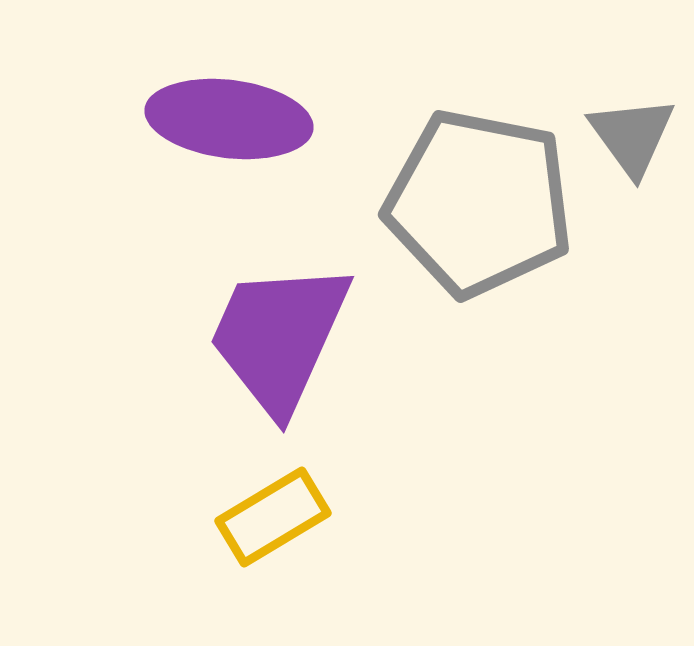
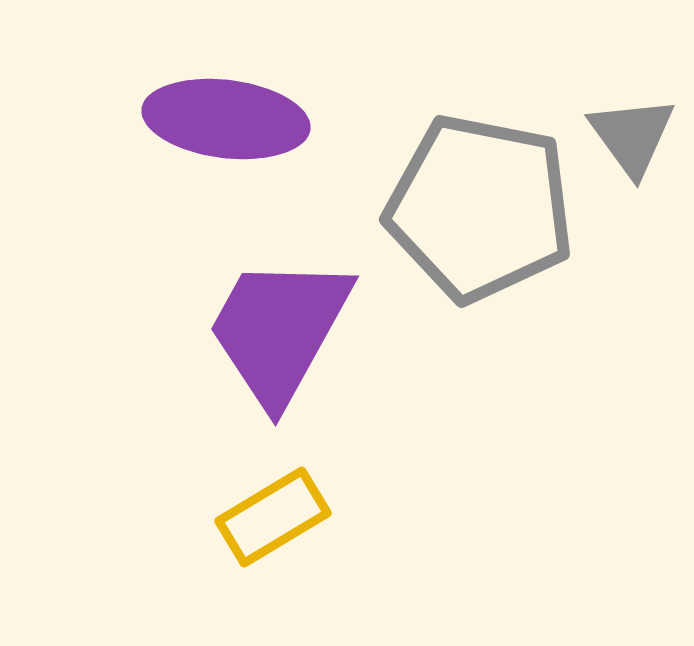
purple ellipse: moved 3 px left
gray pentagon: moved 1 px right, 5 px down
purple trapezoid: moved 7 px up; rotated 5 degrees clockwise
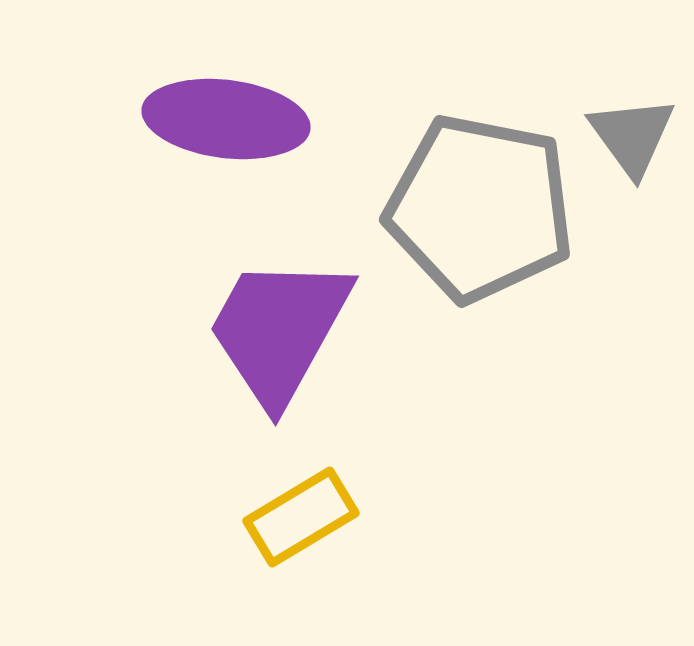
yellow rectangle: moved 28 px right
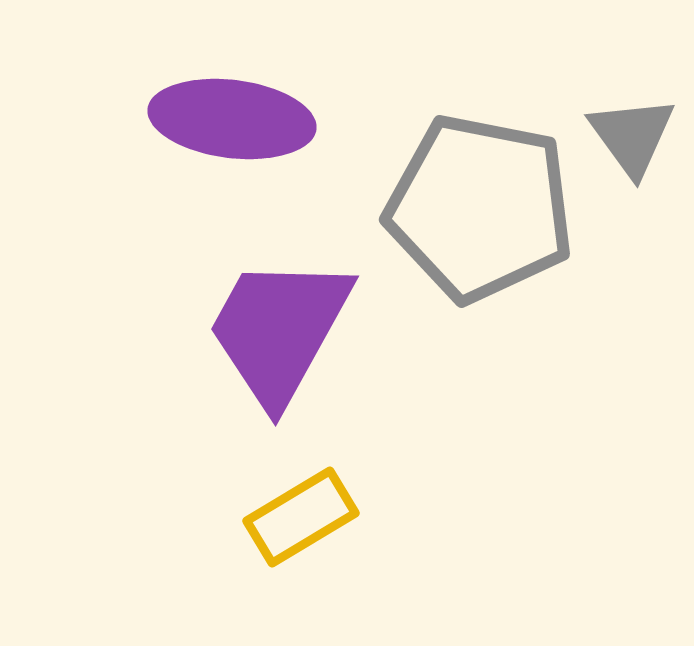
purple ellipse: moved 6 px right
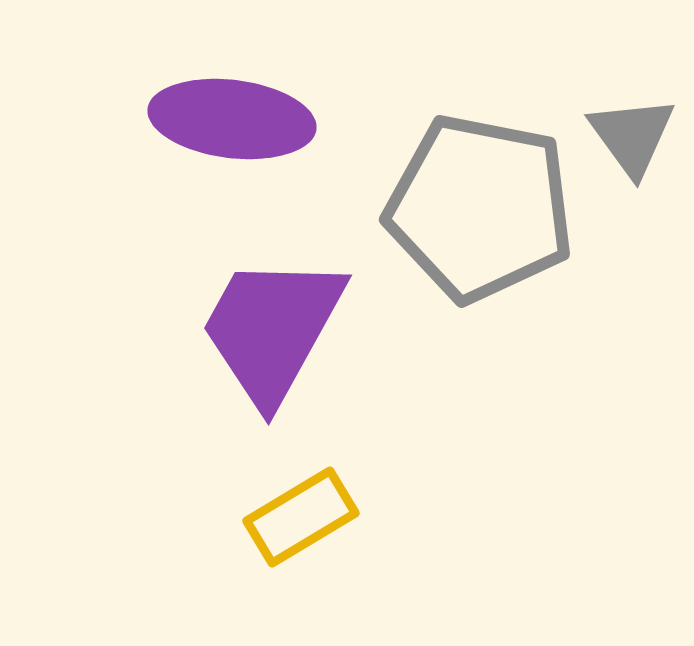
purple trapezoid: moved 7 px left, 1 px up
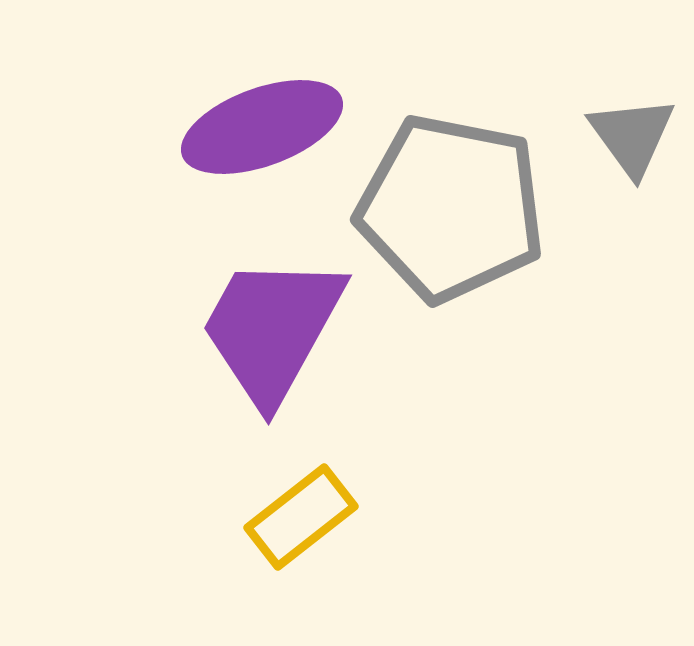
purple ellipse: moved 30 px right, 8 px down; rotated 27 degrees counterclockwise
gray pentagon: moved 29 px left
yellow rectangle: rotated 7 degrees counterclockwise
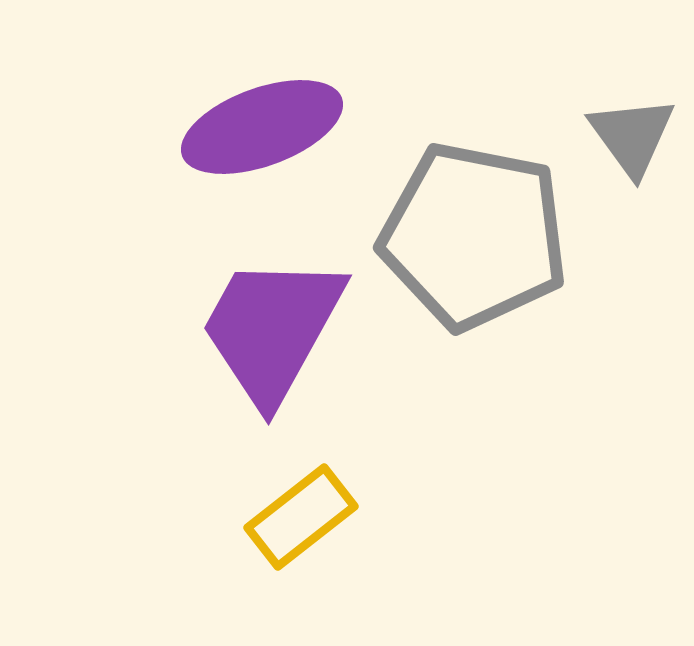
gray pentagon: moved 23 px right, 28 px down
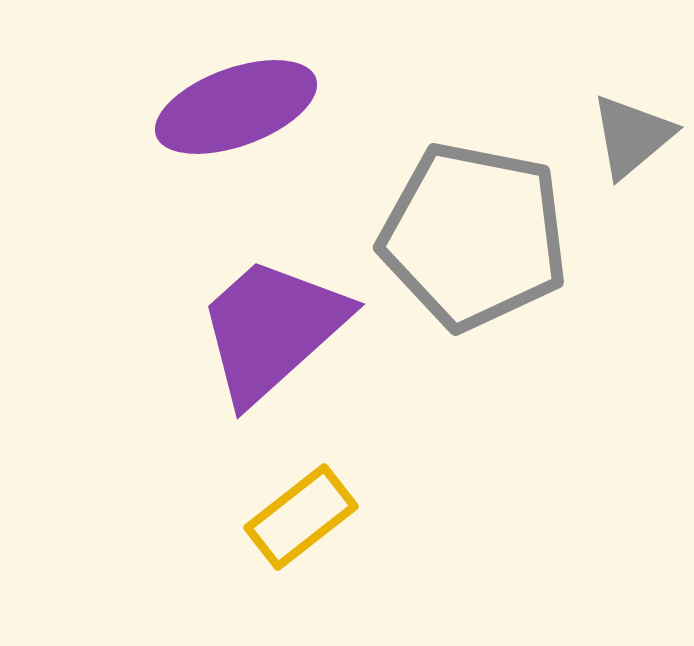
purple ellipse: moved 26 px left, 20 px up
gray triangle: rotated 26 degrees clockwise
purple trapezoid: rotated 19 degrees clockwise
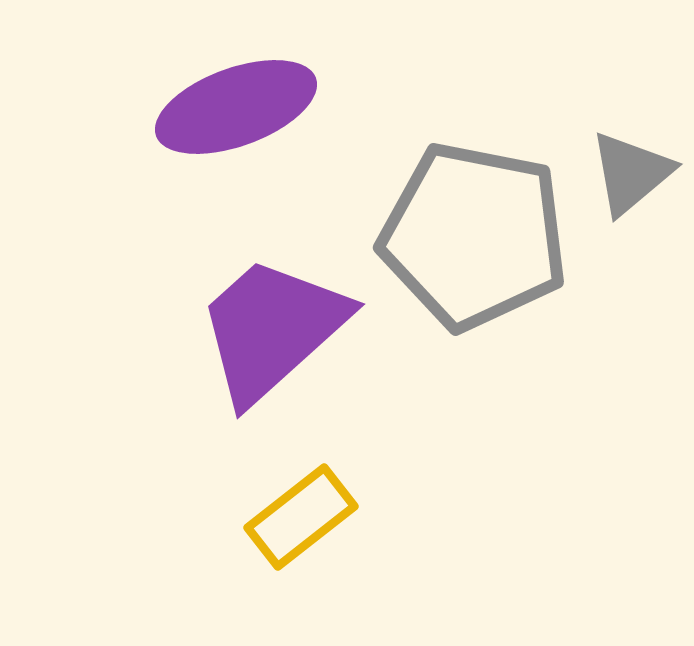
gray triangle: moved 1 px left, 37 px down
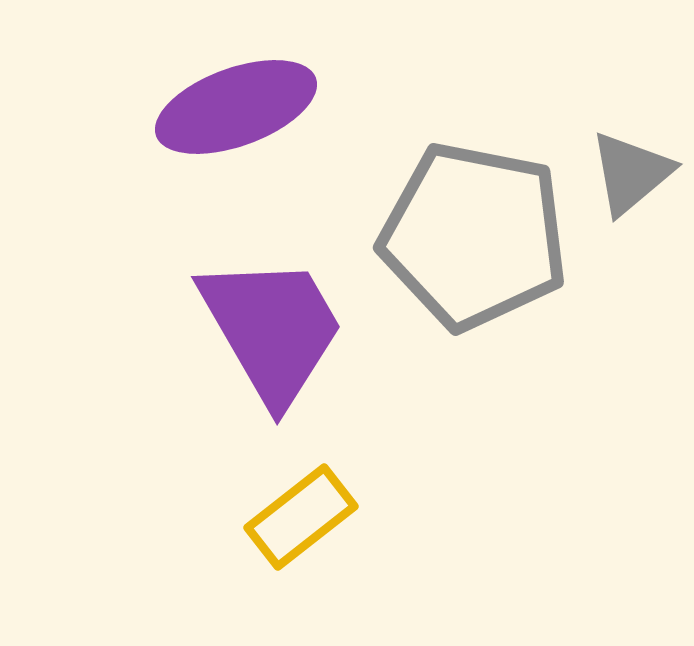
purple trapezoid: rotated 102 degrees clockwise
